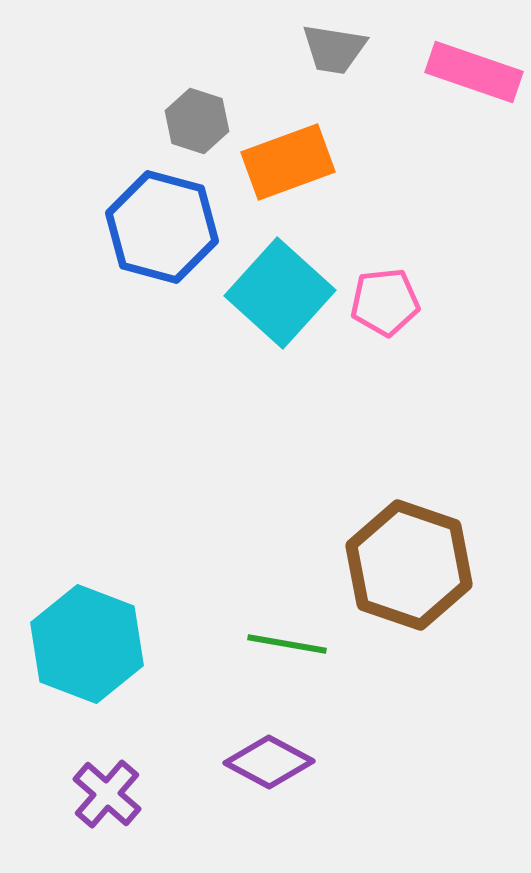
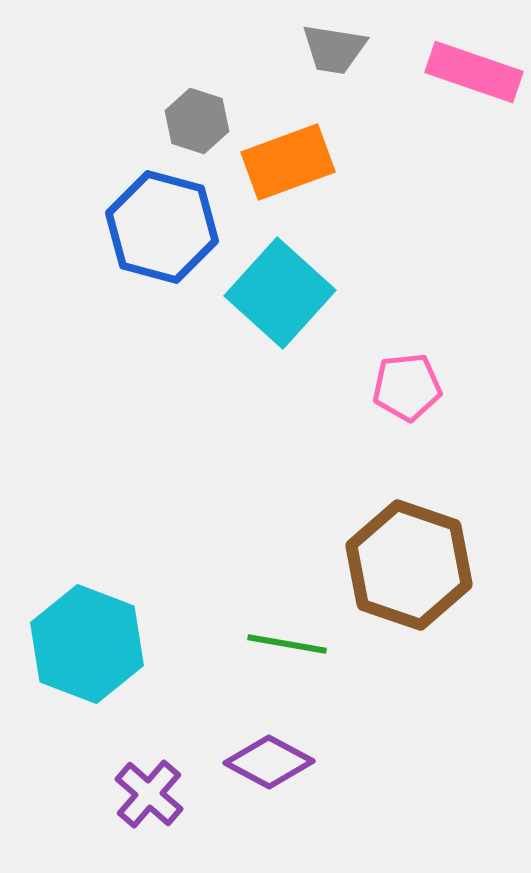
pink pentagon: moved 22 px right, 85 px down
purple cross: moved 42 px right
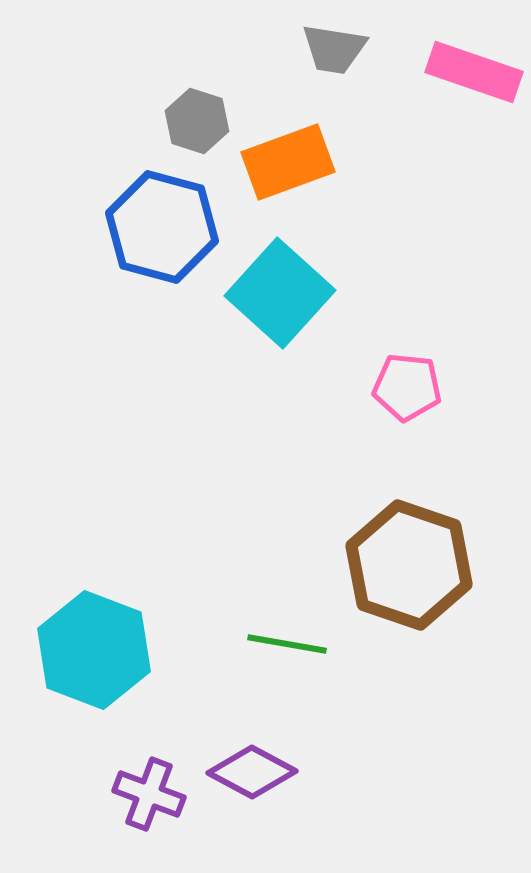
pink pentagon: rotated 12 degrees clockwise
cyan hexagon: moved 7 px right, 6 px down
purple diamond: moved 17 px left, 10 px down
purple cross: rotated 20 degrees counterclockwise
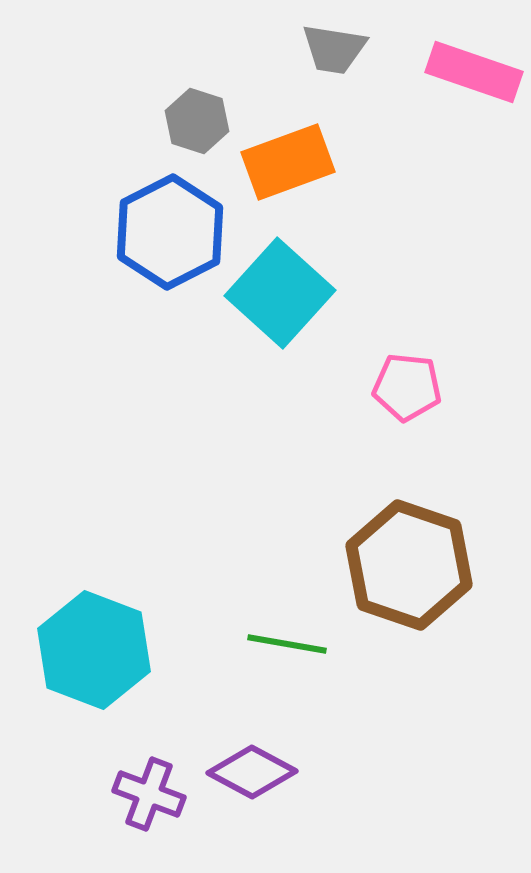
blue hexagon: moved 8 px right, 5 px down; rotated 18 degrees clockwise
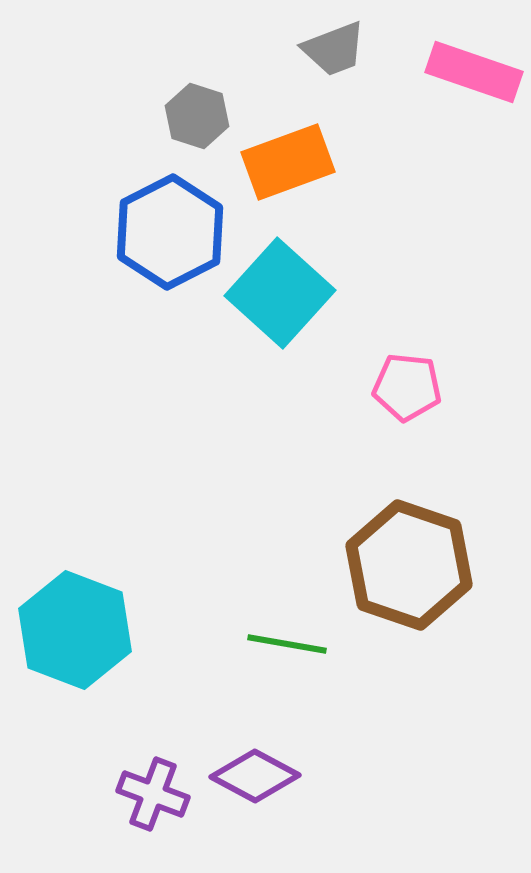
gray trapezoid: rotated 30 degrees counterclockwise
gray hexagon: moved 5 px up
cyan hexagon: moved 19 px left, 20 px up
purple diamond: moved 3 px right, 4 px down
purple cross: moved 4 px right
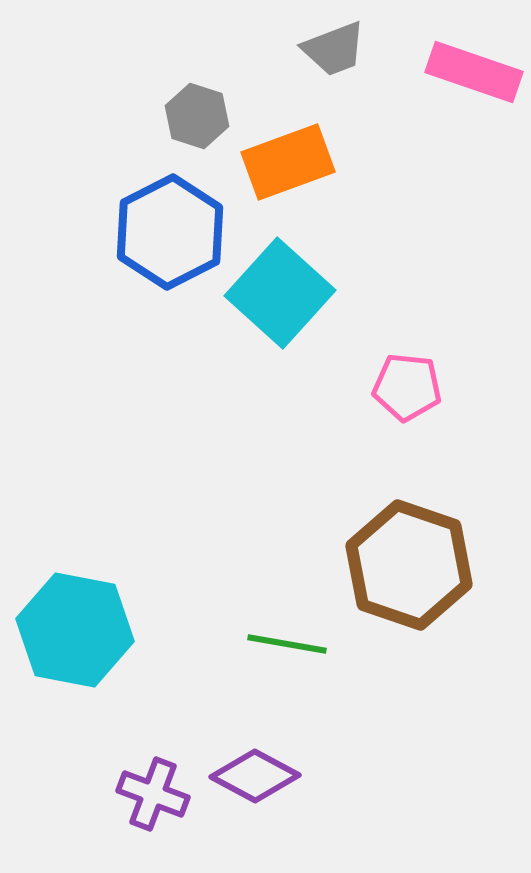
cyan hexagon: rotated 10 degrees counterclockwise
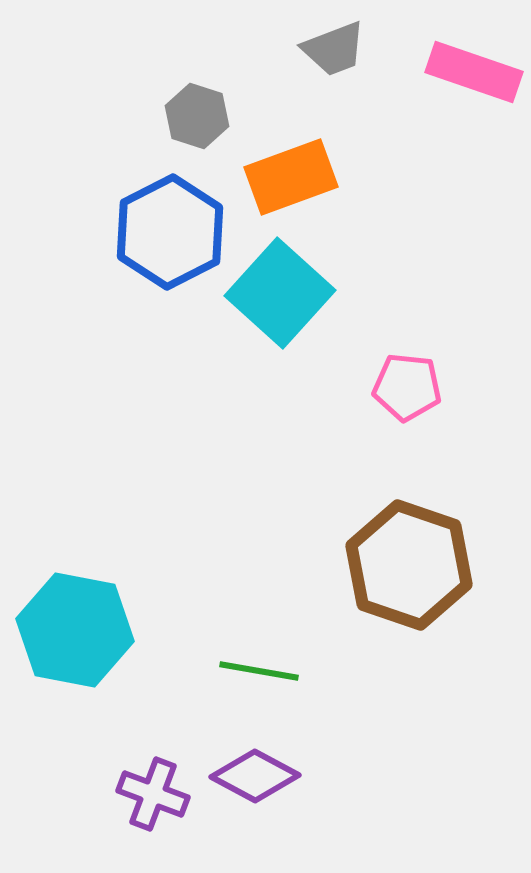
orange rectangle: moved 3 px right, 15 px down
green line: moved 28 px left, 27 px down
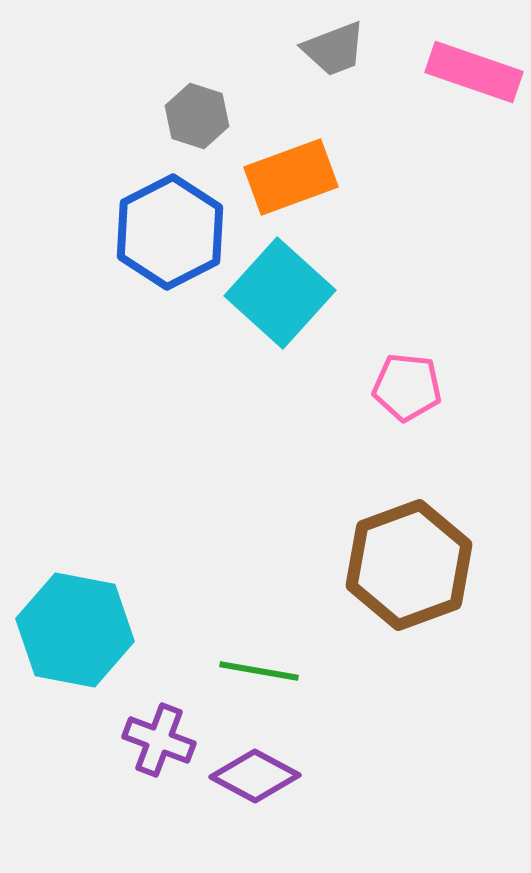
brown hexagon: rotated 21 degrees clockwise
purple cross: moved 6 px right, 54 px up
